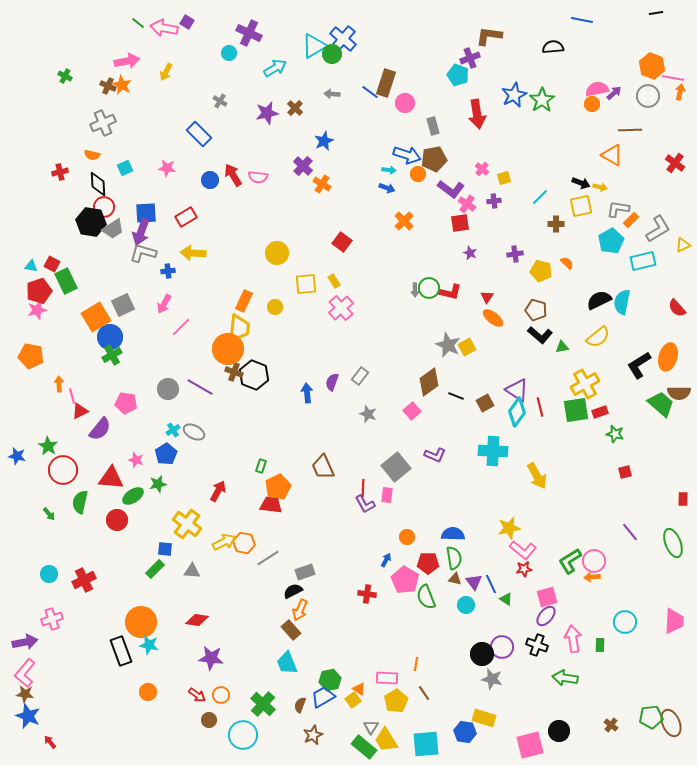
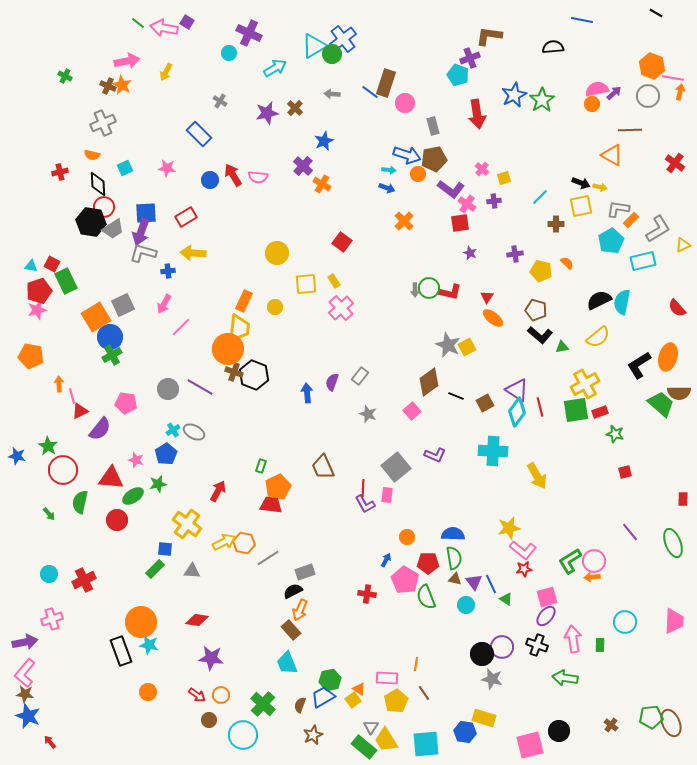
black line at (656, 13): rotated 40 degrees clockwise
blue cross at (343, 39): rotated 12 degrees clockwise
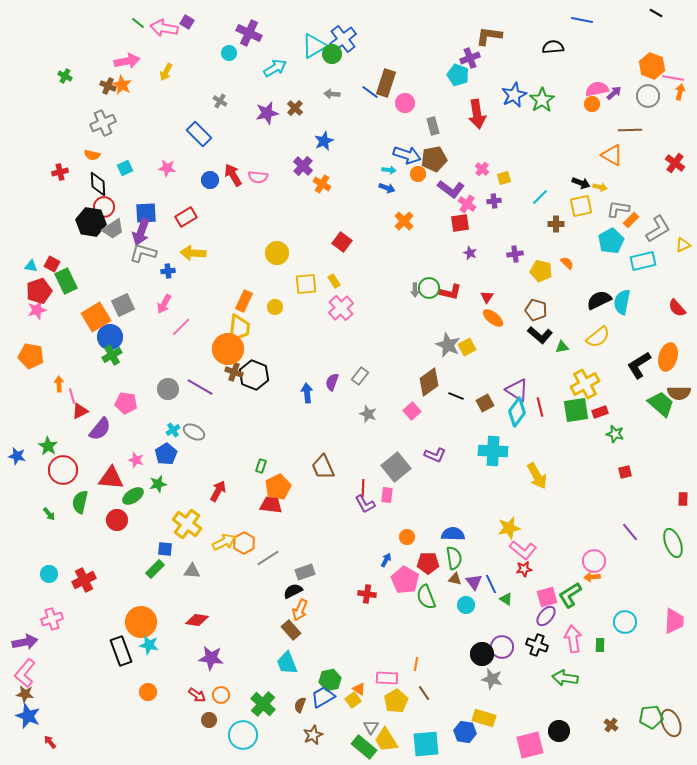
orange hexagon at (244, 543): rotated 20 degrees clockwise
green L-shape at (570, 561): moved 34 px down
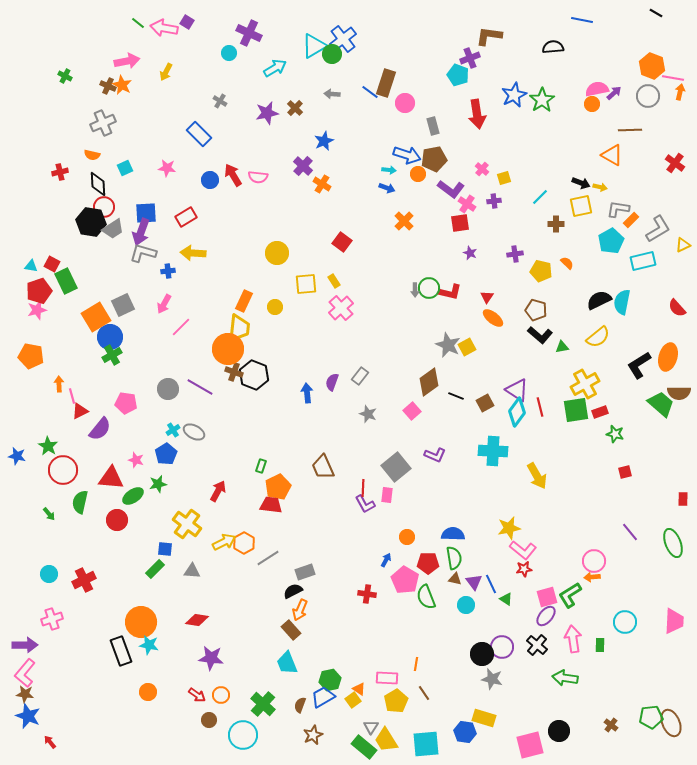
purple arrow at (25, 642): moved 3 px down; rotated 10 degrees clockwise
black cross at (537, 645): rotated 20 degrees clockwise
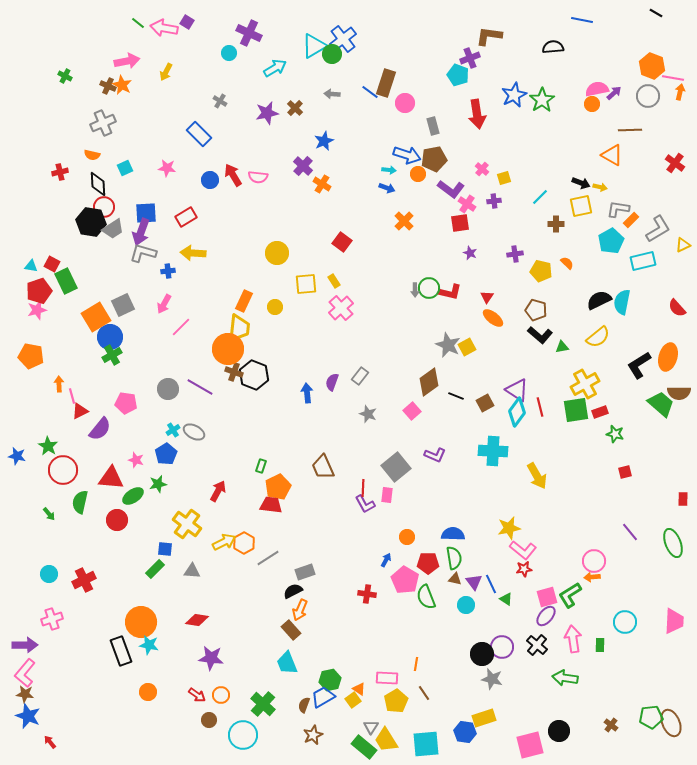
brown semicircle at (300, 705): moved 4 px right
yellow rectangle at (484, 718): rotated 35 degrees counterclockwise
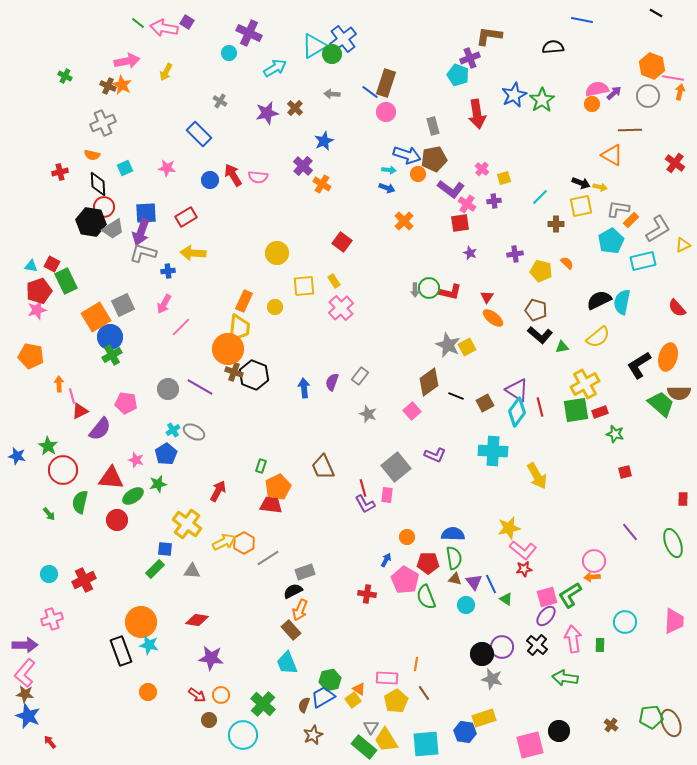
pink circle at (405, 103): moved 19 px left, 9 px down
yellow square at (306, 284): moved 2 px left, 2 px down
blue arrow at (307, 393): moved 3 px left, 5 px up
red line at (363, 488): rotated 18 degrees counterclockwise
